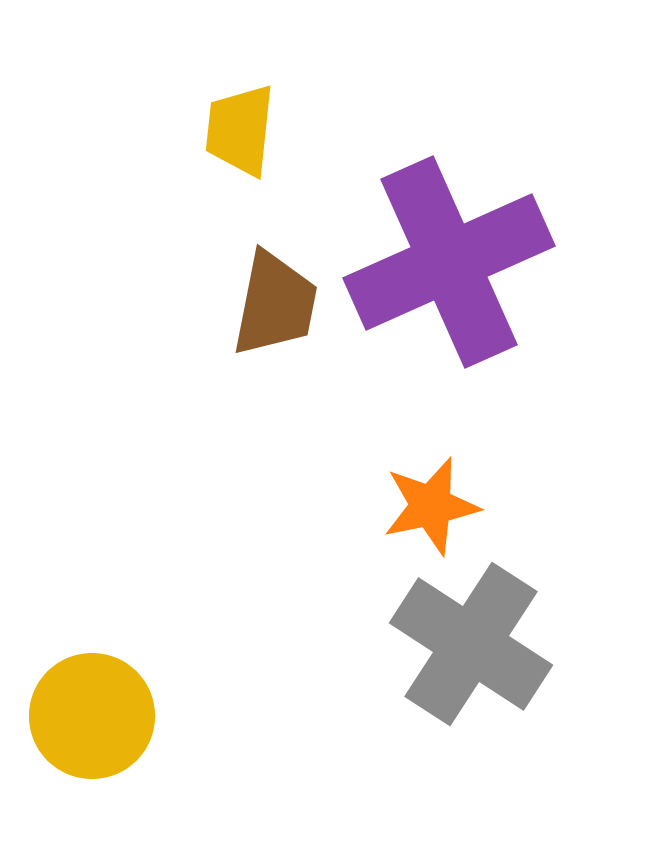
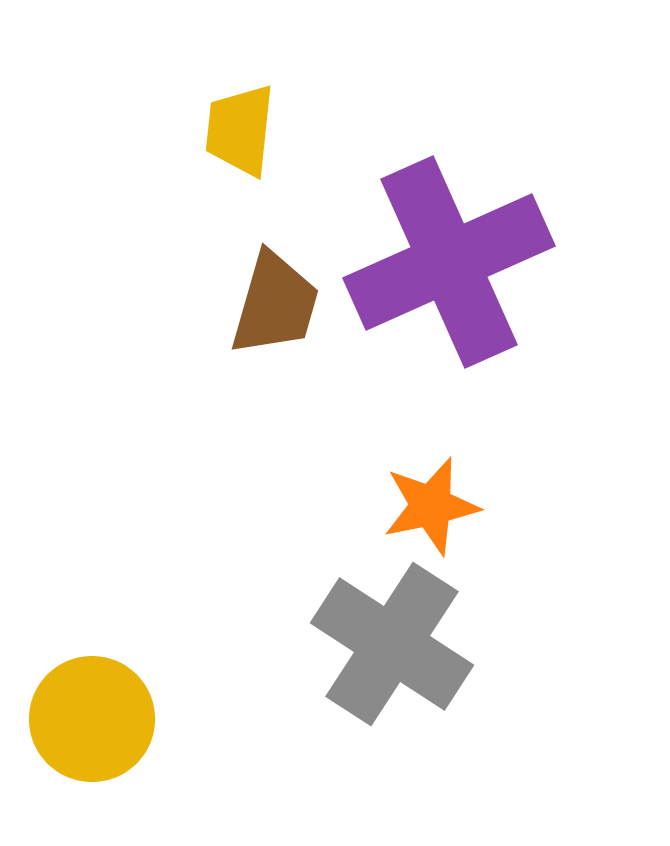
brown trapezoid: rotated 5 degrees clockwise
gray cross: moved 79 px left
yellow circle: moved 3 px down
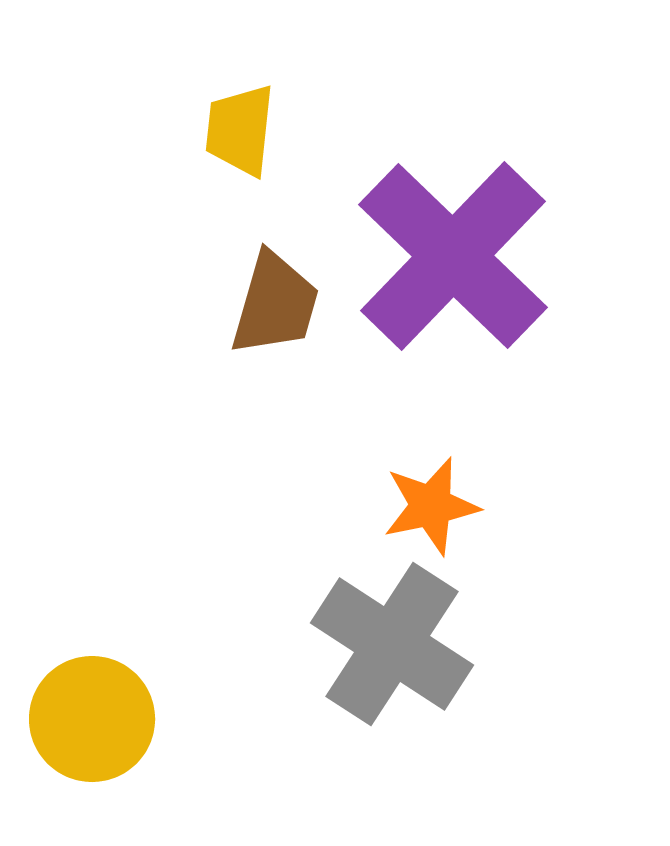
purple cross: moved 4 px right, 6 px up; rotated 22 degrees counterclockwise
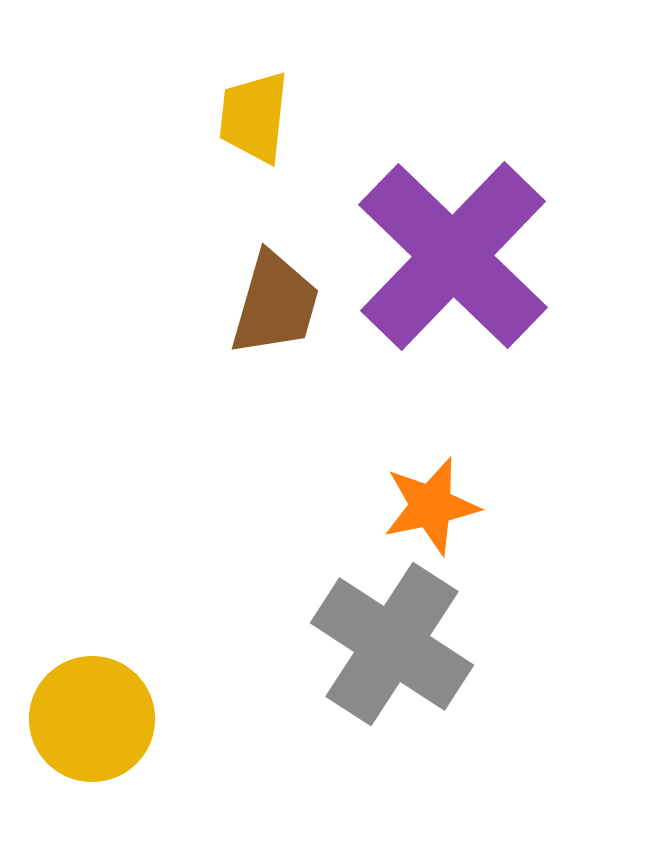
yellow trapezoid: moved 14 px right, 13 px up
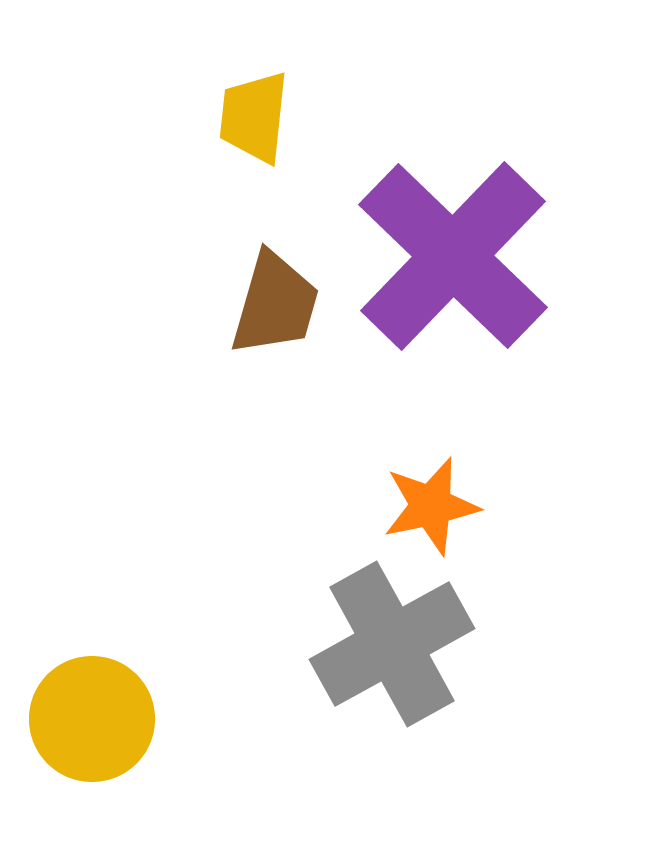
gray cross: rotated 28 degrees clockwise
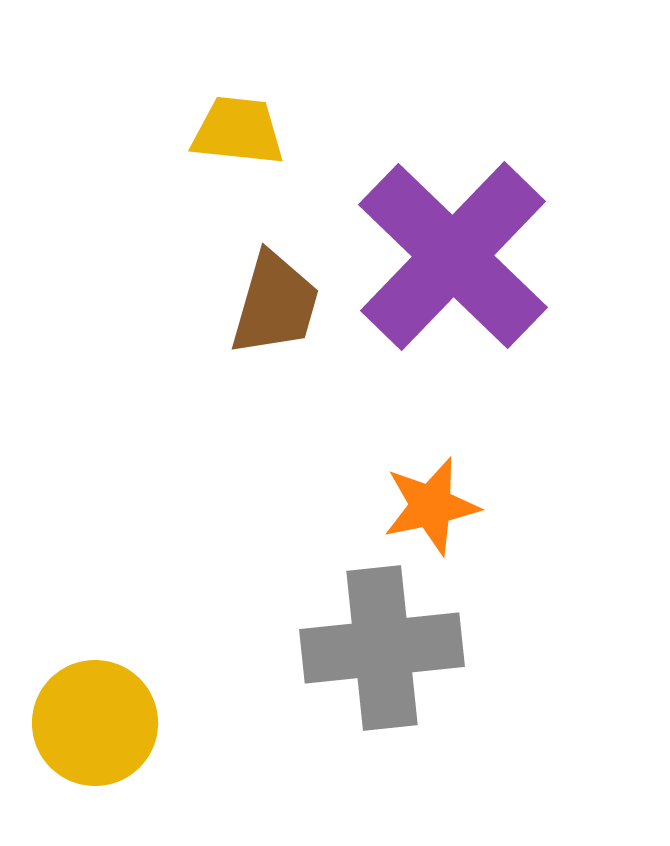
yellow trapezoid: moved 16 px left, 14 px down; rotated 90 degrees clockwise
gray cross: moved 10 px left, 4 px down; rotated 23 degrees clockwise
yellow circle: moved 3 px right, 4 px down
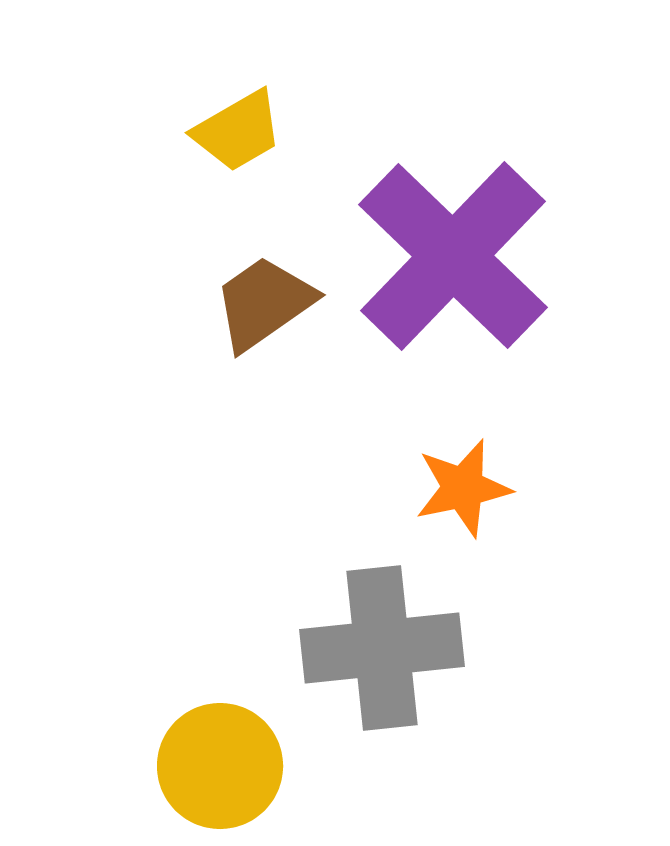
yellow trapezoid: rotated 144 degrees clockwise
brown trapezoid: moved 11 px left, 1 px up; rotated 141 degrees counterclockwise
orange star: moved 32 px right, 18 px up
yellow circle: moved 125 px right, 43 px down
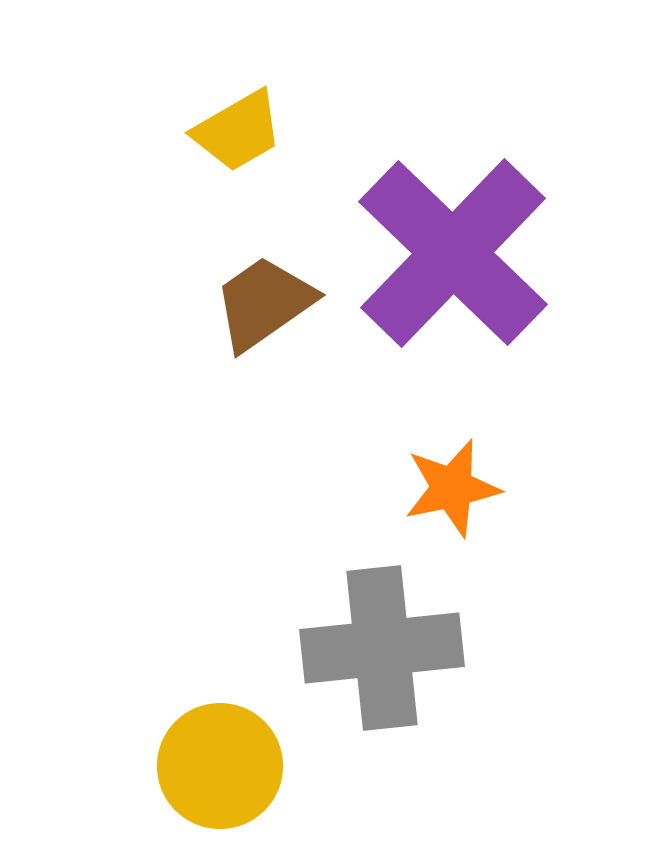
purple cross: moved 3 px up
orange star: moved 11 px left
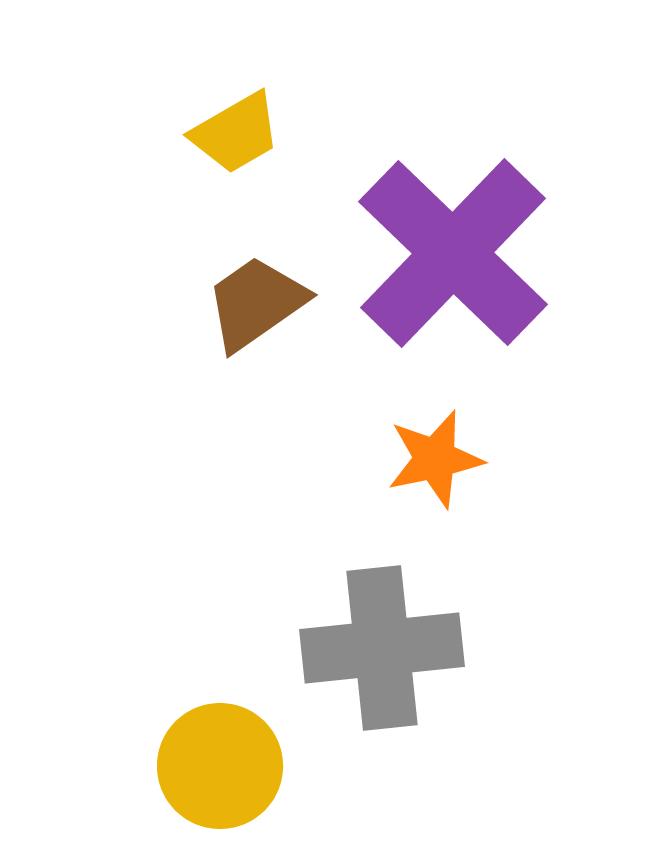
yellow trapezoid: moved 2 px left, 2 px down
brown trapezoid: moved 8 px left
orange star: moved 17 px left, 29 px up
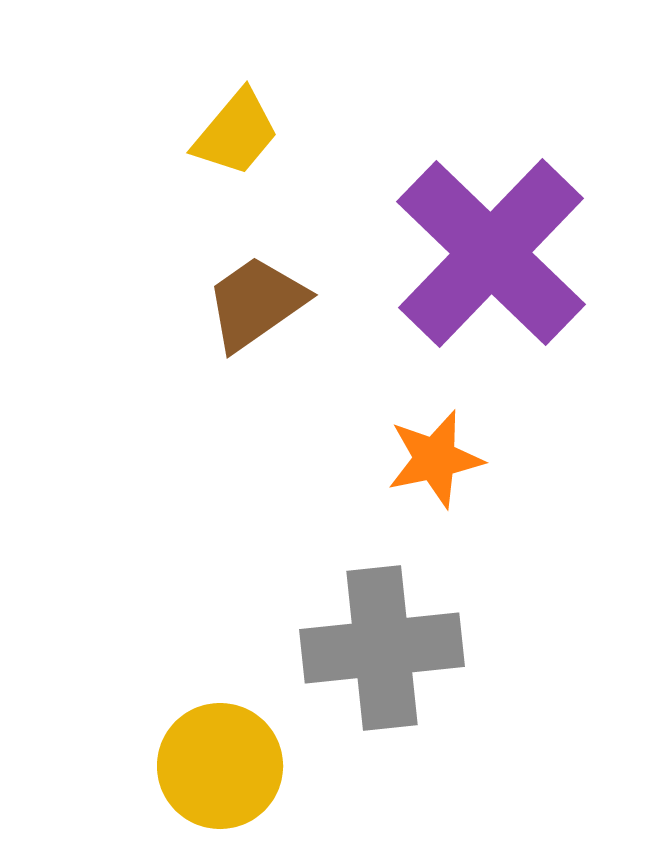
yellow trapezoid: rotated 20 degrees counterclockwise
purple cross: moved 38 px right
